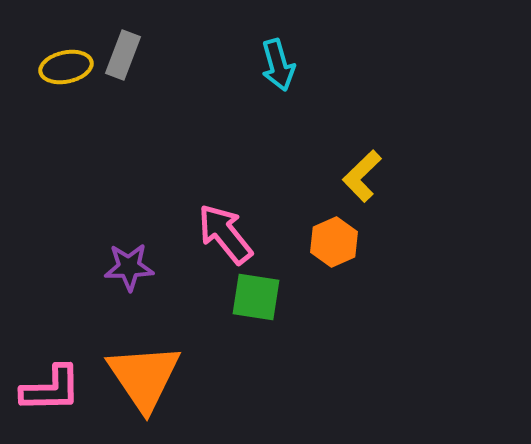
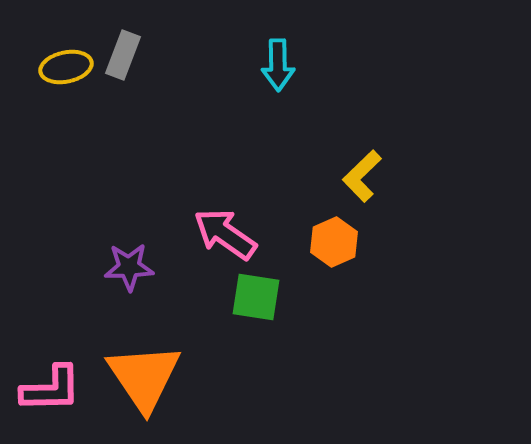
cyan arrow: rotated 15 degrees clockwise
pink arrow: rotated 16 degrees counterclockwise
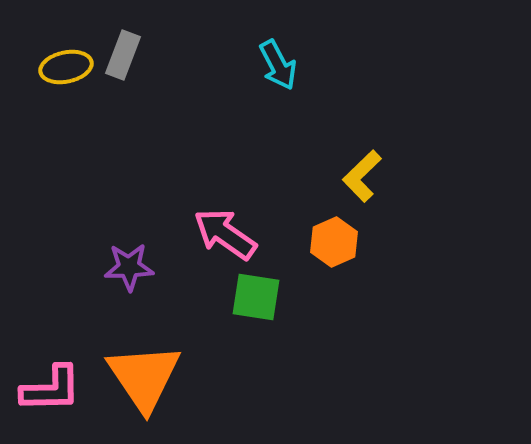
cyan arrow: rotated 27 degrees counterclockwise
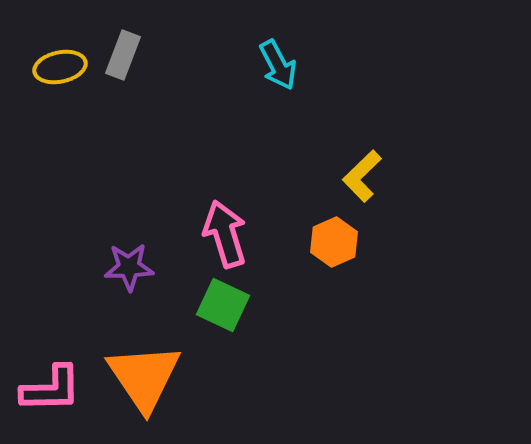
yellow ellipse: moved 6 px left
pink arrow: rotated 38 degrees clockwise
green square: moved 33 px left, 8 px down; rotated 16 degrees clockwise
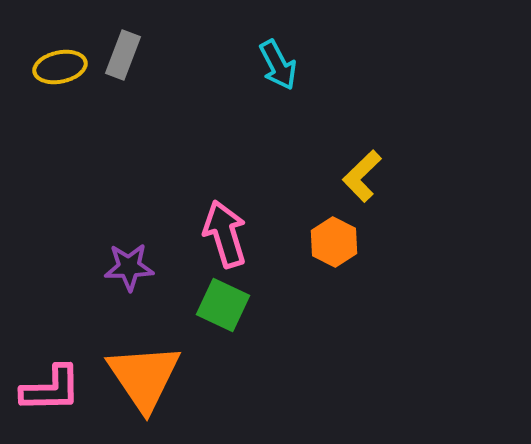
orange hexagon: rotated 9 degrees counterclockwise
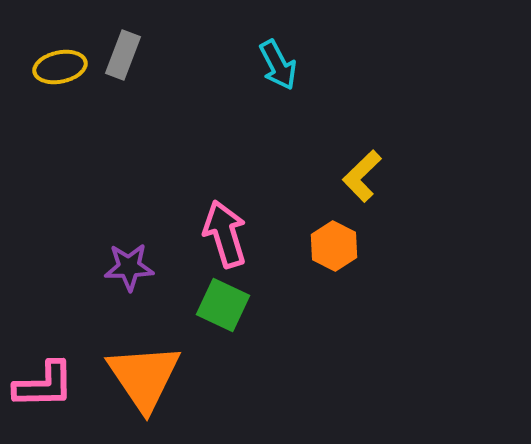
orange hexagon: moved 4 px down
pink L-shape: moved 7 px left, 4 px up
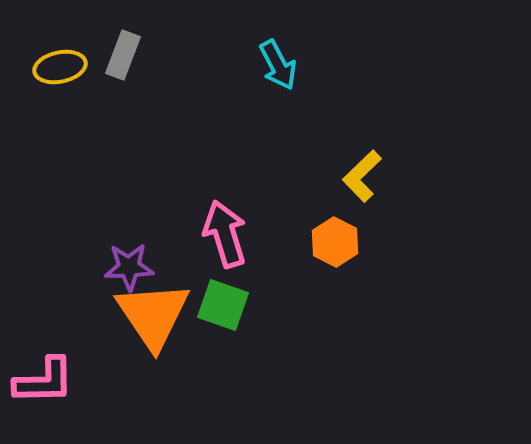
orange hexagon: moved 1 px right, 4 px up
green square: rotated 6 degrees counterclockwise
orange triangle: moved 9 px right, 62 px up
pink L-shape: moved 4 px up
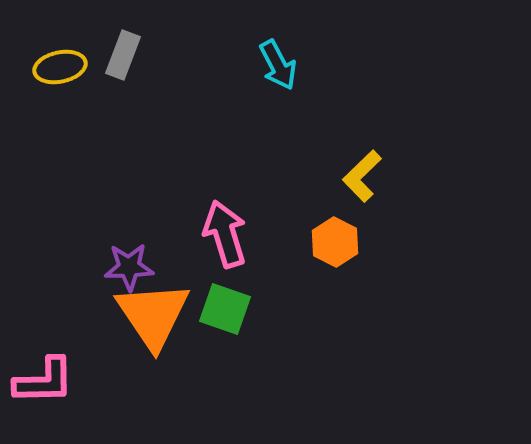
green square: moved 2 px right, 4 px down
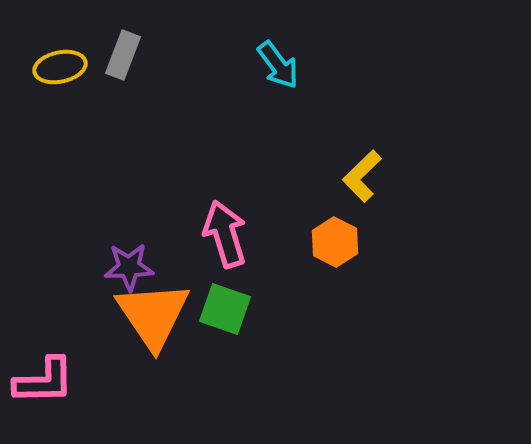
cyan arrow: rotated 9 degrees counterclockwise
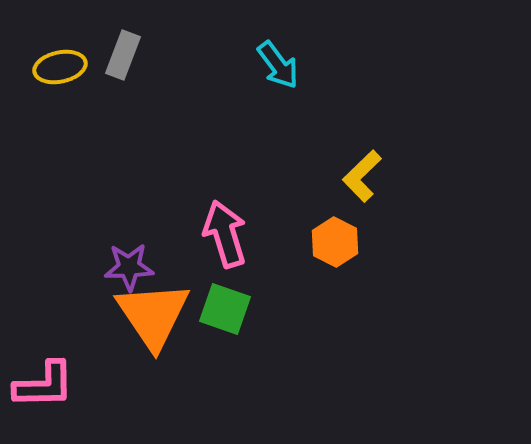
pink L-shape: moved 4 px down
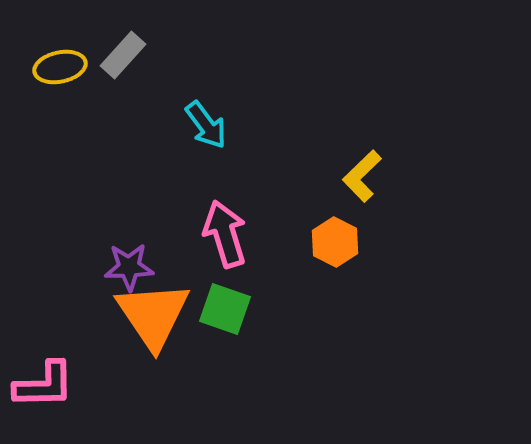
gray rectangle: rotated 21 degrees clockwise
cyan arrow: moved 72 px left, 60 px down
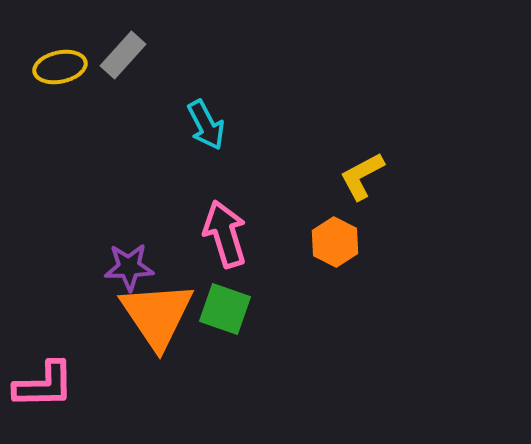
cyan arrow: rotated 9 degrees clockwise
yellow L-shape: rotated 16 degrees clockwise
orange triangle: moved 4 px right
